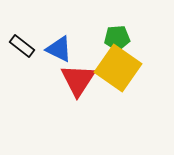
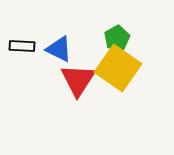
green pentagon: rotated 25 degrees counterclockwise
black rectangle: rotated 35 degrees counterclockwise
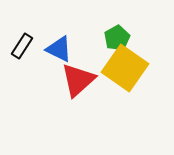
black rectangle: rotated 60 degrees counterclockwise
yellow square: moved 7 px right
red triangle: rotated 15 degrees clockwise
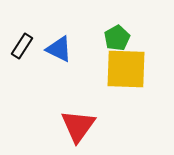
yellow square: moved 1 px right, 1 px down; rotated 33 degrees counterclockwise
red triangle: moved 46 px down; rotated 12 degrees counterclockwise
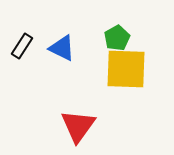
blue triangle: moved 3 px right, 1 px up
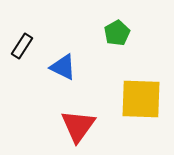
green pentagon: moved 5 px up
blue triangle: moved 1 px right, 19 px down
yellow square: moved 15 px right, 30 px down
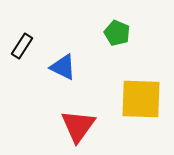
green pentagon: rotated 20 degrees counterclockwise
